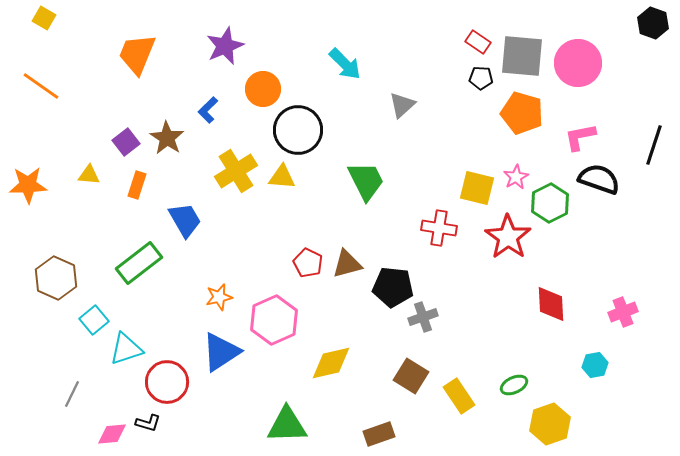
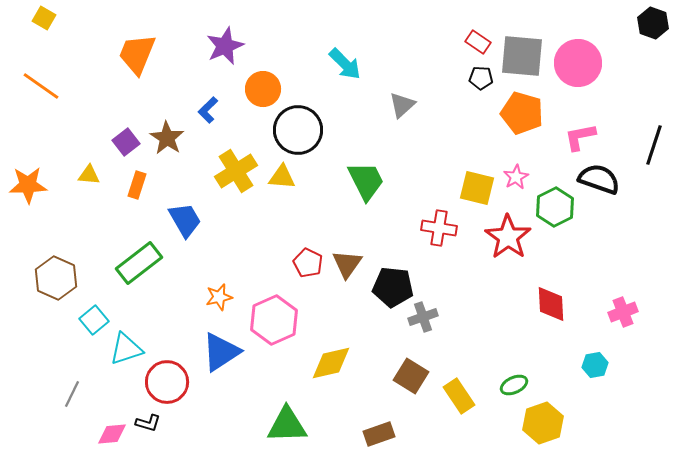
green hexagon at (550, 203): moved 5 px right, 4 px down
brown triangle at (347, 264): rotated 40 degrees counterclockwise
yellow hexagon at (550, 424): moved 7 px left, 1 px up
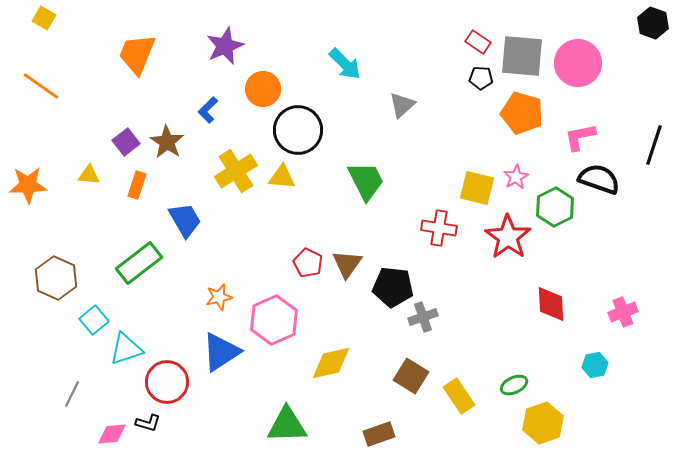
brown star at (167, 138): moved 4 px down
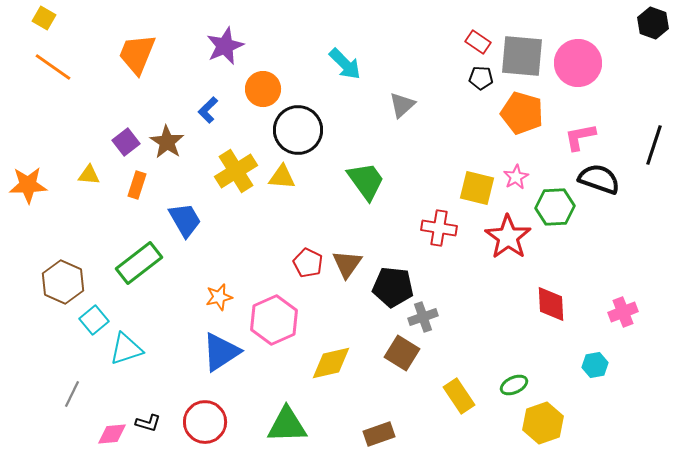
orange line at (41, 86): moved 12 px right, 19 px up
green trapezoid at (366, 181): rotated 9 degrees counterclockwise
green hexagon at (555, 207): rotated 24 degrees clockwise
brown hexagon at (56, 278): moved 7 px right, 4 px down
brown square at (411, 376): moved 9 px left, 23 px up
red circle at (167, 382): moved 38 px right, 40 px down
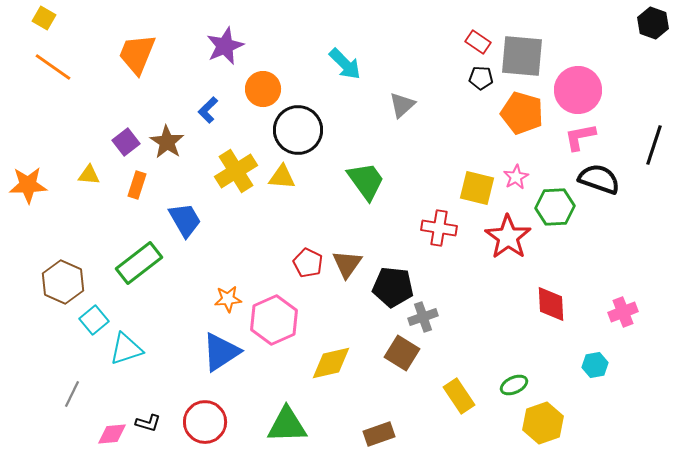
pink circle at (578, 63): moved 27 px down
orange star at (219, 297): moved 9 px right, 2 px down; rotated 8 degrees clockwise
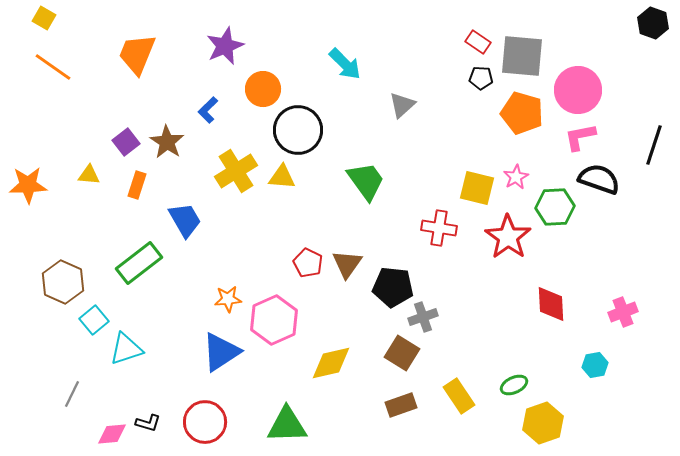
brown rectangle at (379, 434): moved 22 px right, 29 px up
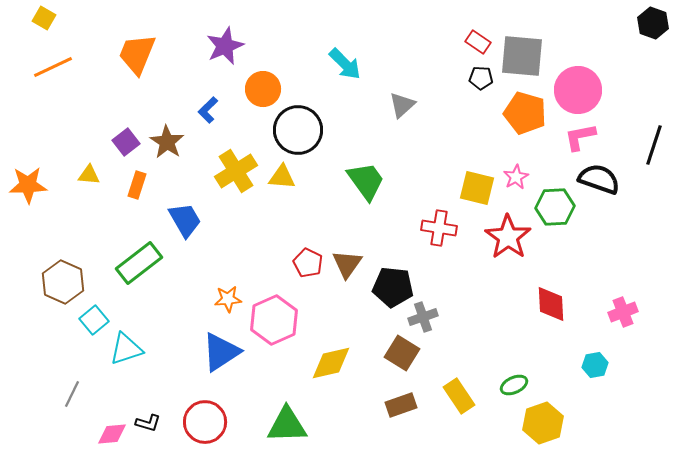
orange line at (53, 67): rotated 60 degrees counterclockwise
orange pentagon at (522, 113): moved 3 px right
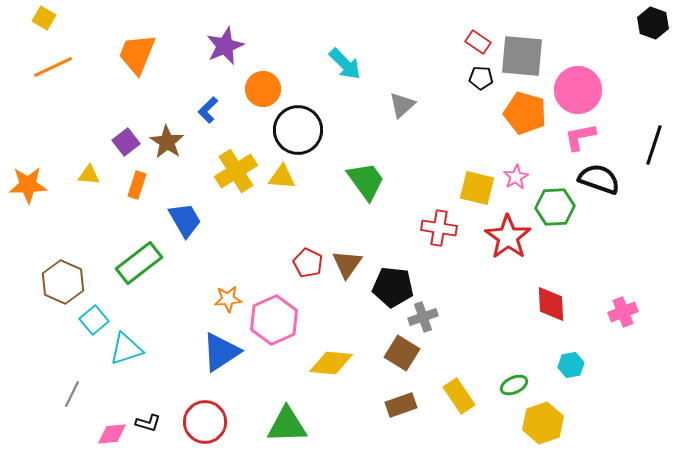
yellow diamond at (331, 363): rotated 18 degrees clockwise
cyan hexagon at (595, 365): moved 24 px left
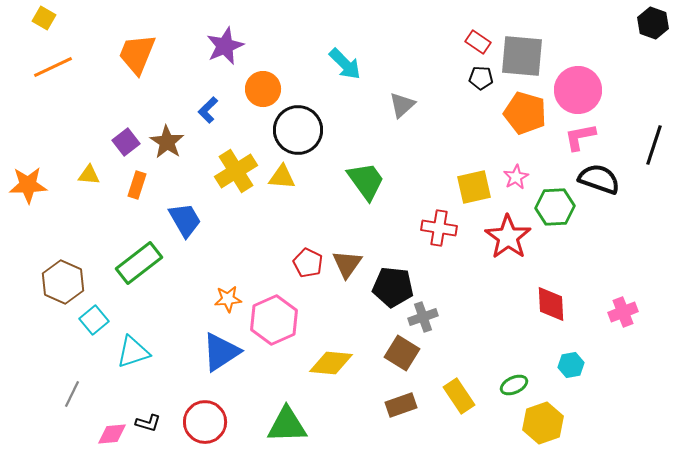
yellow square at (477, 188): moved 3 px left, 1 px up; rotated 27 degrees counterclockwise
cyan triangle at (126, 349): moved 7 px right, 3 px down
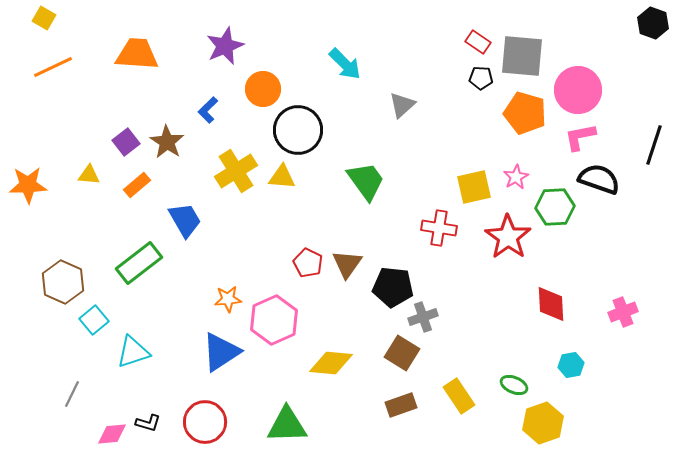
orange trapezoid at (137, 54): rotated 72 degrees clockwise
orange rectangle at (137, 185): rotated 32 degrees clockwise
green ellipse at (514, 385): rotated 48 degrees clockwise
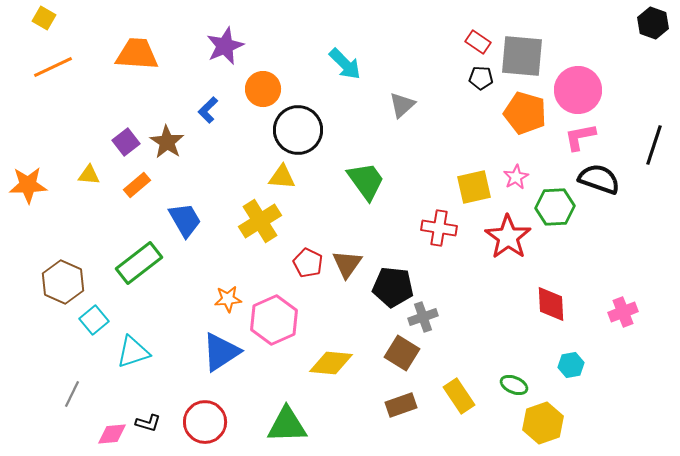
yellow cross at (236, 171): moved 24 px right, 50 px down
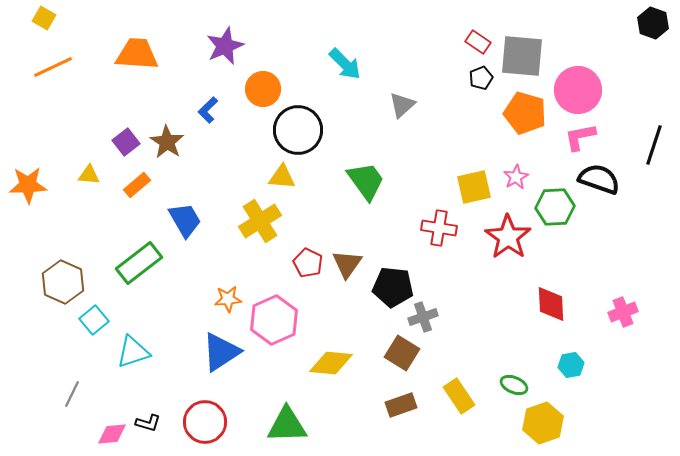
black pentagon at (481, 78): rotated 25 degrees counterclockwise
